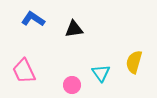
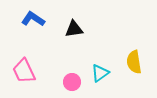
yellow semicircle: rotated 25 degrees counterclockwise
cyan triangle: moved 1 px left; rotated 30 degrees clockwise
pink circle: moved 3 px up
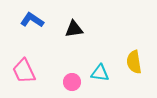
blue L-shape: moved 1 px left, 1 px down
cyan triangle: rotated 42 degrees clockwise
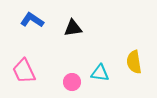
black triangle: moved 1 px left, 1 px up
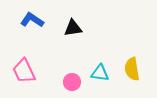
yellow semicircle: moved 2 px left, 7 px down
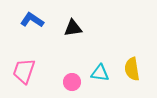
pink trapezoid: rotated 44 degrees clockwise
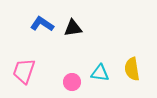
blue L-shape: moved 10 px right, 4 px down
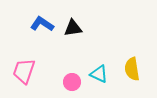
cyan triangle: moved 1 px left, 1 px down; rotated 18 degrees clockwise
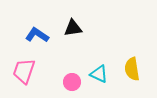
blue L-shape: moved 5 px left, 11 px down
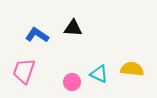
black triangle: rotated 12 degrees clockwise
yellow semicircle: rotated 105 degrees clockwise
